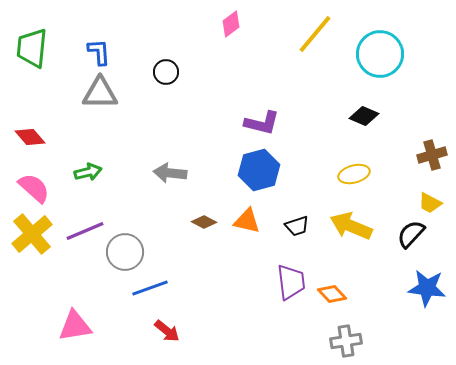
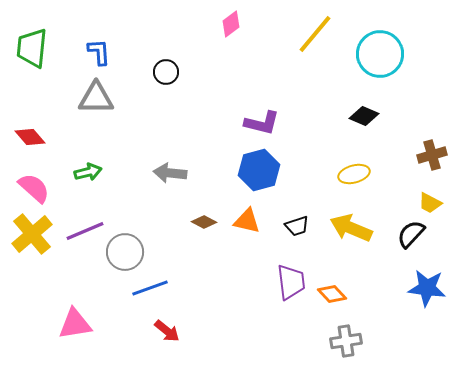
gray triangle: moved 4 px left, 5 px down
yellow arrow: moved 2 px down
pink triangle: moved 2 px up
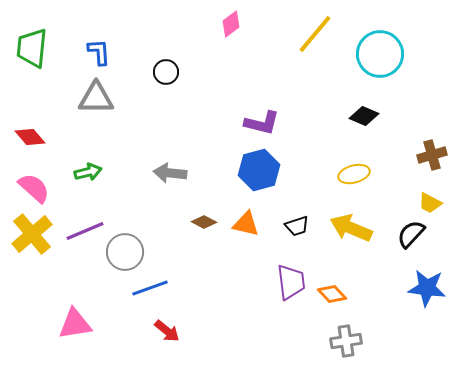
orange triangle: moved 1 px left, 3 px down
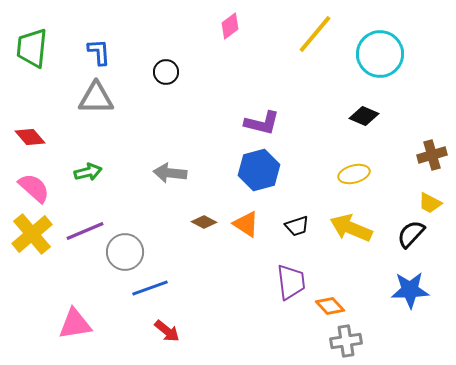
pink diamond: moved 1 px left, 2 px down
orange triangle: rotated 20 degrees clockwise
blue star: moved 17 px left, 2 px down; rotated 9 degrees counterclockwise
orange diamond: moved 2 px left, 12 px down
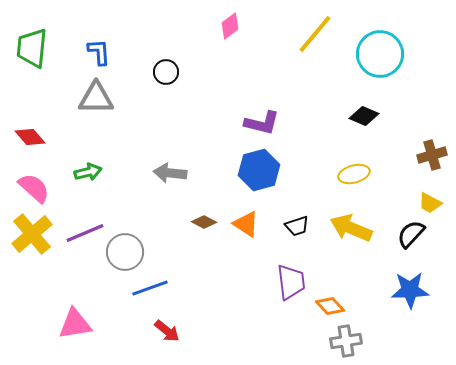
purple line: moved 2 px down
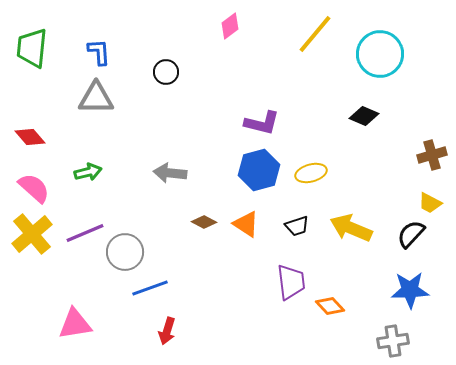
yellow ellipse: moved 43 px left, 1 px up
red arrow: rotated 68 degrees clockwise
gray cross: moved 47 px right
